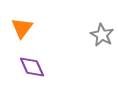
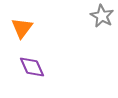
gray star: moved 19 px up
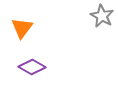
purple diamond: rotated 36 degrees counterclockwise
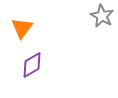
purple diamond: moved 2 px up; rotated 60 degrees counterclockwise
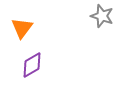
gray star: rotated 10 degrees counterclockwise
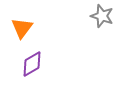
purple diamond: moved 1 px up
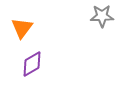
gray star: rotated 20 degrees counterclockwise
